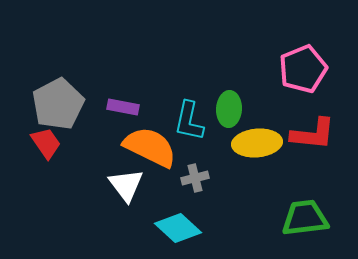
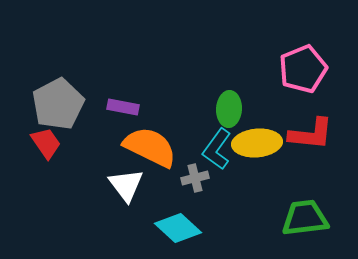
cyan L-shape: moved 28 px right, 28 px down; rotated 24 degrees clockwise
red L-shape: moved 2 px left
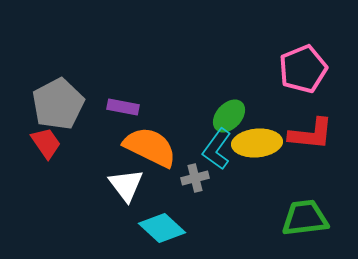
green ellipse: moved 7 px down; rotated 40 degrees clockwise
cyan diamond: moved 16 px left
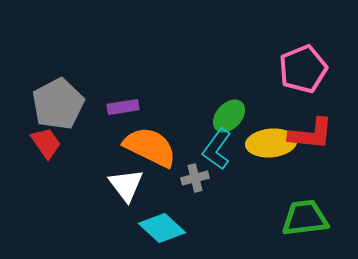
purple rectangle: rotated 20 degrees counterclockwise
yellow ellipse: moved 14 px right
